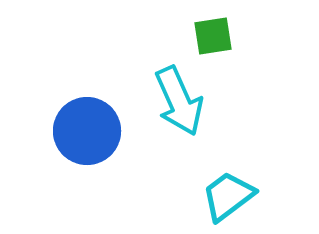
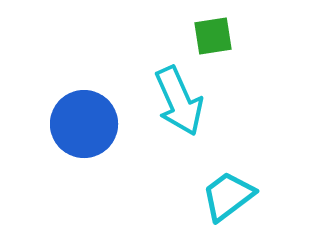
blue circle: moved 3 px left, 7 px up
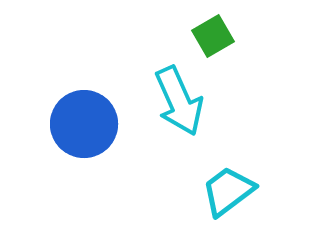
green square: rotated 21 degrees counterclockwise
cyan trapezoid: moved 5 px up
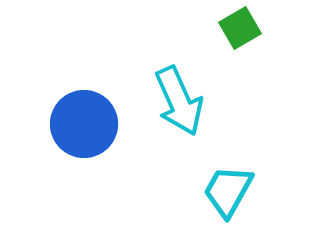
green square: moved 27 px right, 8 px up
cyan trapezoid: rotated 24 degrees counterclockwise
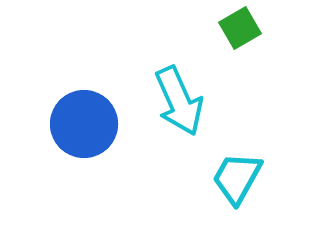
cyan trapezoid: moved 9 px right, 13 px up
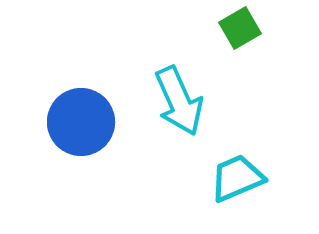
blue circle: moved 3 px left, 2 px up
cyan trapezoid: rotated 38 degrees clockwise
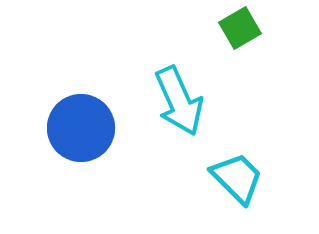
blue circle: moved 6 px down
cyan trapezoid: rotated 68 degrees clockwise
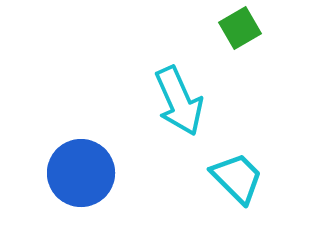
blue circle: moved 45 px down
